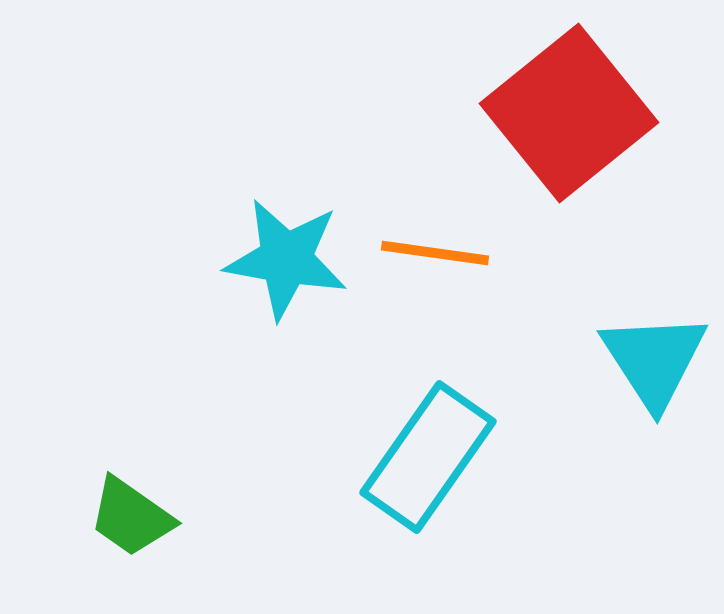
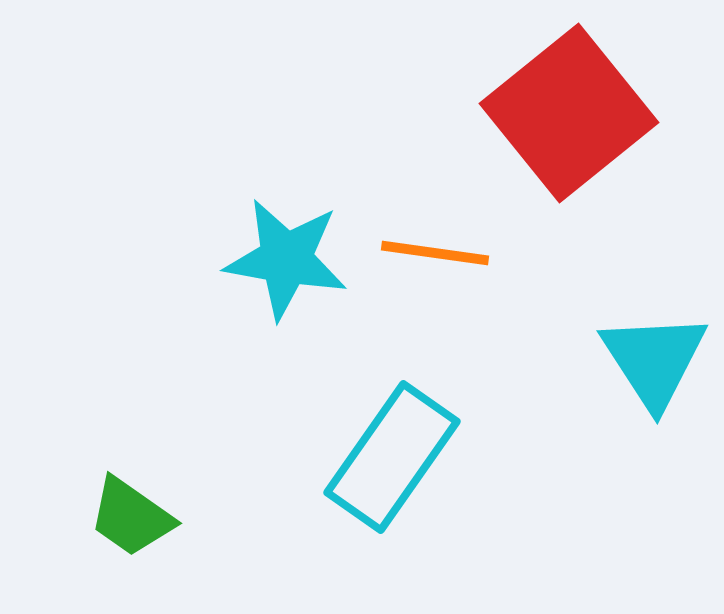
cyan rectangle: moved 36 px left
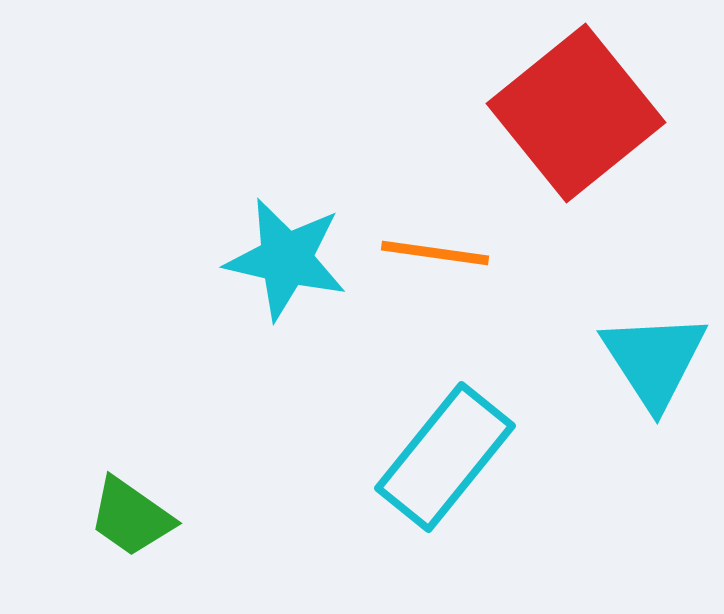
red square: moved 7 px right
cyan star: rotated 3 degrees clockwise
cyan rectangle: moved 53 px right; rotated 4 degrees clockwise
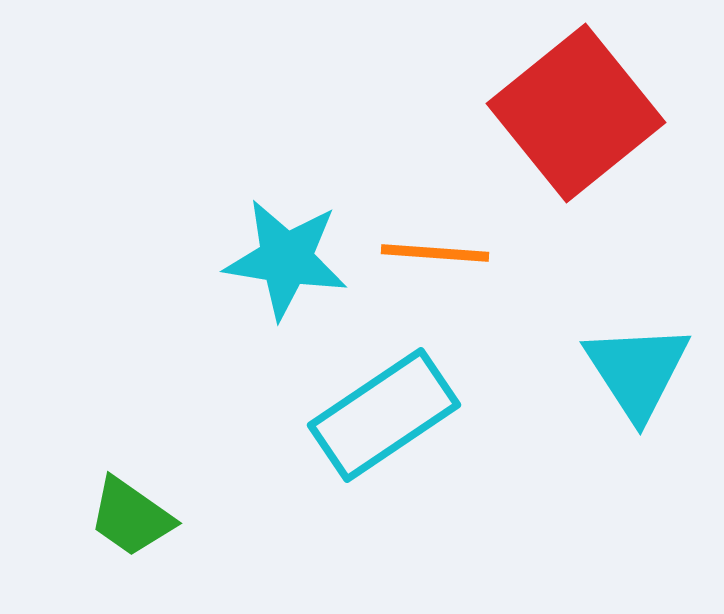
orange line: rotated 4 degrees counterclockwise
cyan star: rotated 4 degrees counterclockwise
cyan triangle: moved 17 px left, 11 px down
cyan rectangle: moved 61 px left, 42 px up; rotated 17 degrees clockwise
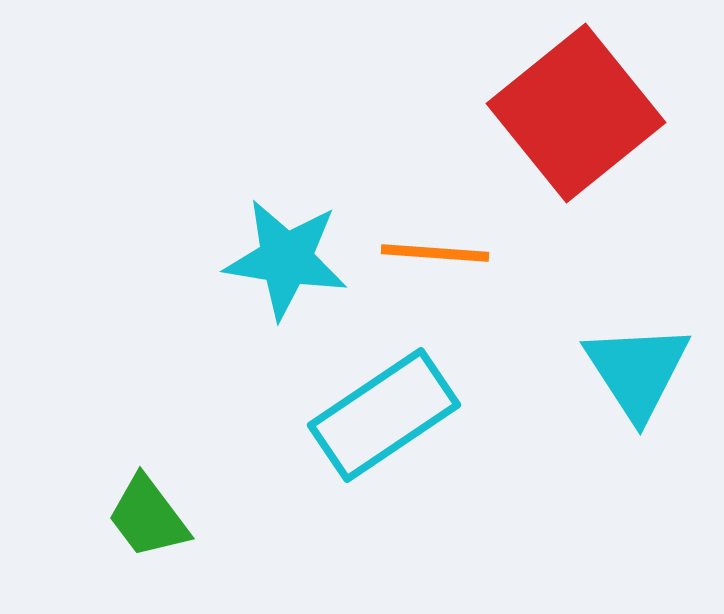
green trapezoid: moved 17 px right; rotated 18 degrees clockwise
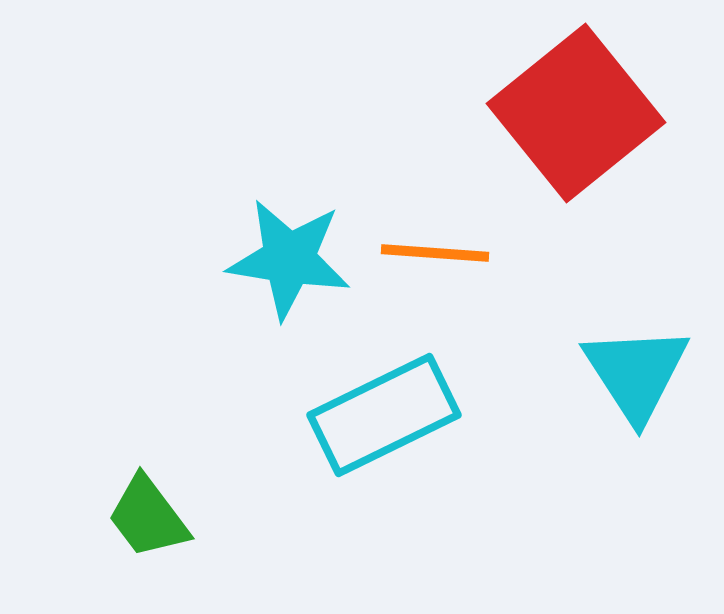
cyan star: moved 3 px right
cyan triangle: moved 1 px left, 2 px down
cyan rectangle: rotated 8 degrees clockwise
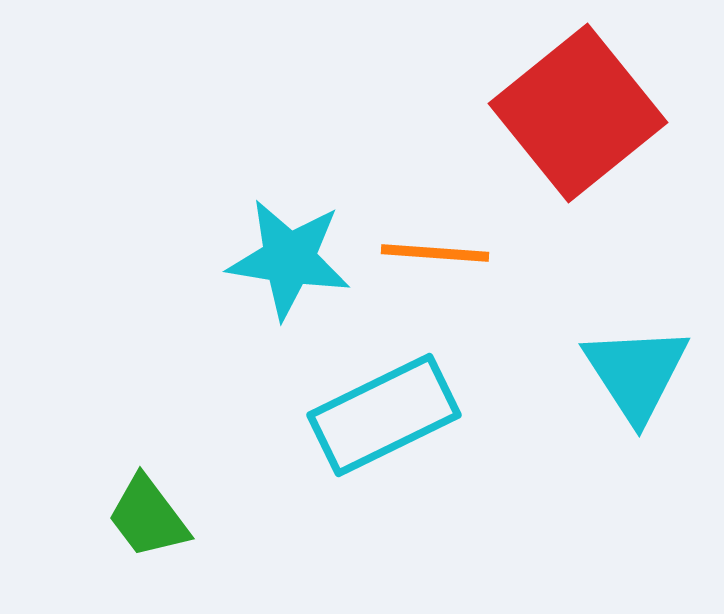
red square: moved 2 px right
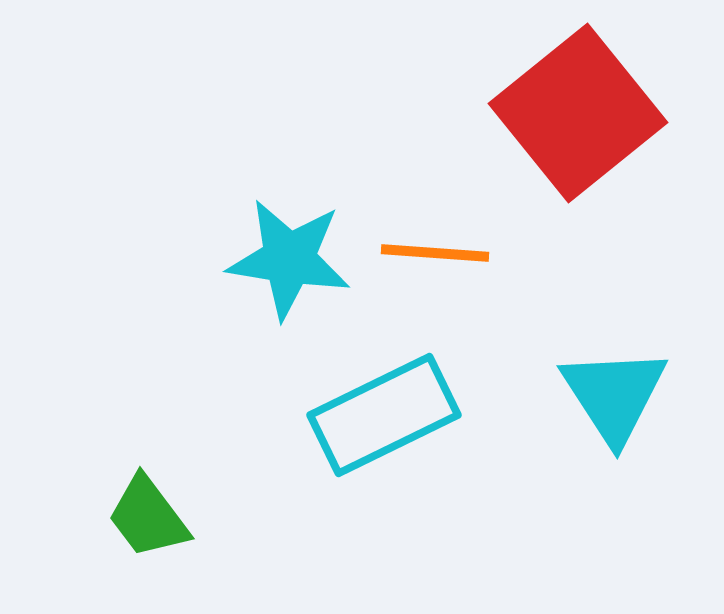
cyan triangle: moved 22 px left, 22 px down
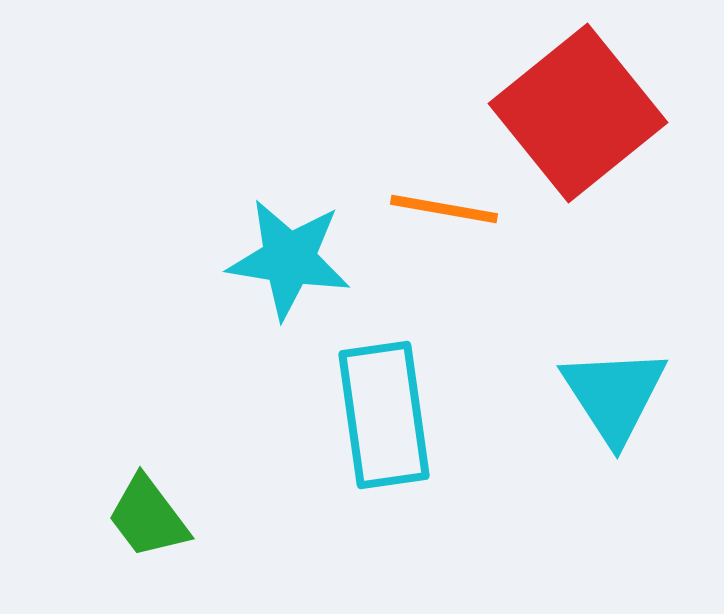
orange line: moved 9 px right, 44 px up; rotated 6 degrees clockwise
cyan rectangle: rotated 72 degrees counterclockwise
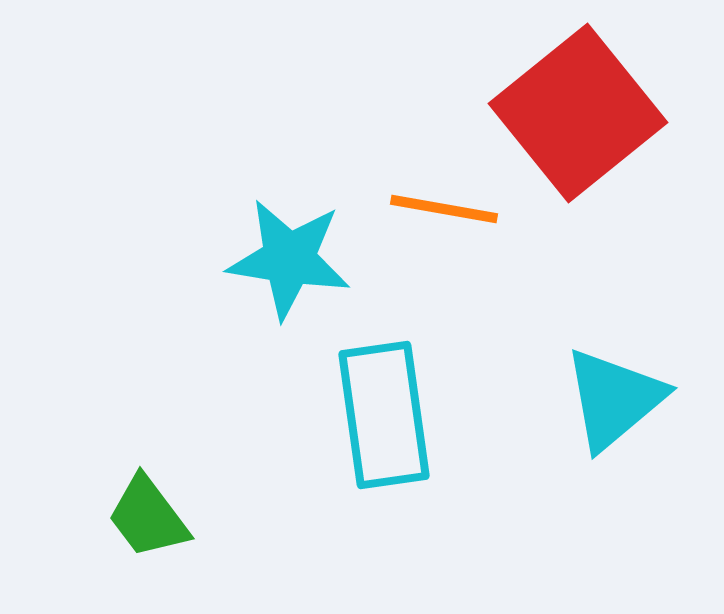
cyan triangle: moved 4 px down; rotated 23 degrees clockwise
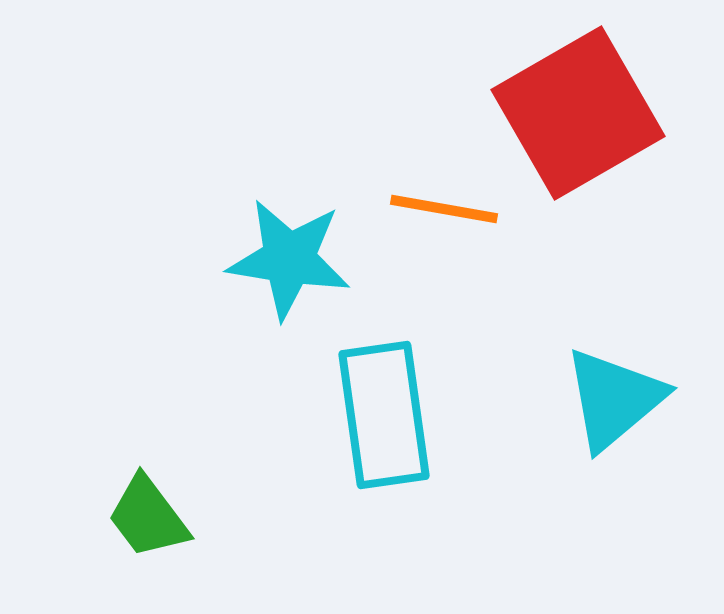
red square: rotated 9 degrees clockwise
